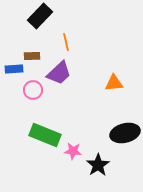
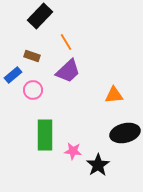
orange line: rotated 18 degrees counterclockwise
brown rectangle: rotated 21 degrees clockwise
blue rectangle: moved 1 px left, 6 px down; rotated 36 degrees counterclockwise
purple trapezoid: moved 9 px right, 2 px up
orange triangle: moved 12 px down
green rectangle: rotated 68 degrees clockwise
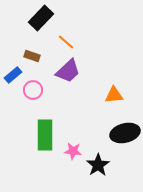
black rectangle: moved 1 px right, 2 px down
orange line: rotated 18 degrees counterclockwise
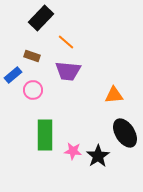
purple trapezoid: rotated 48 degrees clockwise
black ellipse: rotated 72 degrees clockwise
black star: moved 9 px up
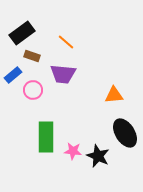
black rectangle: moved 19 px left, 15 px down; rotated 10 degrees clockwise
purple trapezoid: moved 5 px left, 3 px down
green rectangle: moved 1 px right, 2 px down
black star: rotated 15 degrees counterclockwise
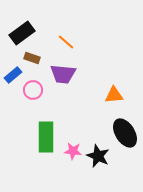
brown rectangle: moved 2 px down
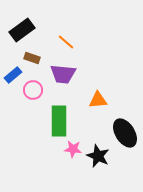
black rectangle: moved 3 px up
orange triangle: moved 16 px left, 5 px down
green rectangle: moved 13 px right, 16 px up
pink star: moved 2 px up
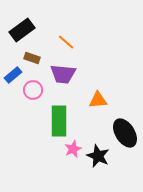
pink star: rotated 30 degrees counterclockwise
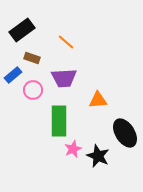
purple trapezoid: moved 1 px right, 4 px down; rotated 8 degrees counterclockwise
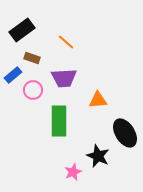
pink star: moved 23 px down
